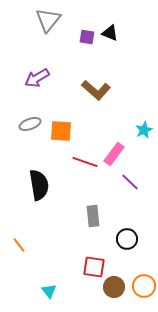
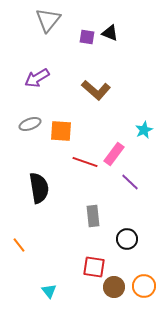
black semicircle: moved 3 px down
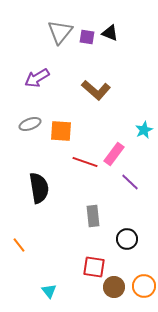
gray triangle: moved 12 px right, 12 px down
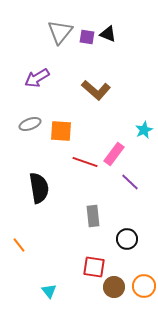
black triangle: moved 2 px left, 1 px down
